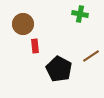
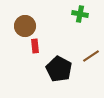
brown circle: moved 2 px right, 2 px down
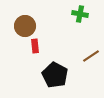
black pentagon: moved 4 px left, 6 px down
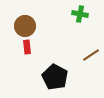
red rectangle: moved 8 px left, 1 px down
brown line: moved 1 px up
black pentagon: moved 2 px down
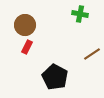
brown circle: moved 1 px up
red rectangle: rotated 32 degrees clockwise
brown line: moved 1 px right, 1 px up
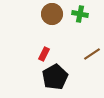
brown circle: moved 27 px right, 11 px up
red rectangle: moved 17 px right, 7 px down
black pentagon: rotated 15 degrees clockwise
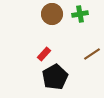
green cross: rotated 21 degrees counterclockwise
red rectangle: rotated 16 degrees clockwise
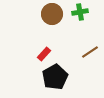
green cross: moved 2 px up
brown line: moved 2 px left, 2 px up
